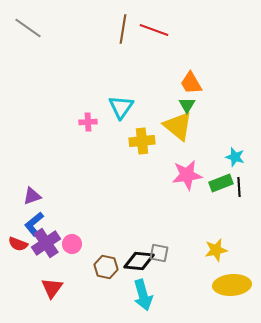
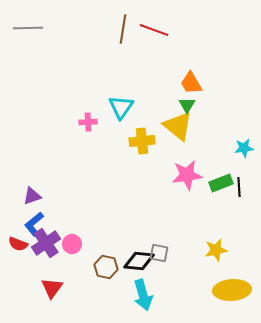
gray line: rotated 36 degrees counterclockwise
cyan star: moved 9 px right, 9 px up; rotated 24 degrees counterclockwise
yellow ellipse: moved 5 px down
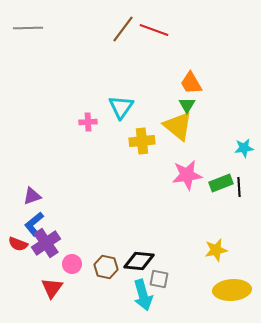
brown line: rotated 28 degrees clockwise
pink circle: moved 20 px down
gray square: moved 26 px down
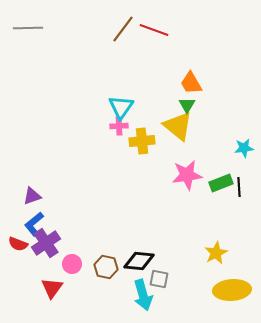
pink cross: moved 31 px right, 4 px down
yellow star: moved 3 px down; rotated 15 degrees counterclockwise
